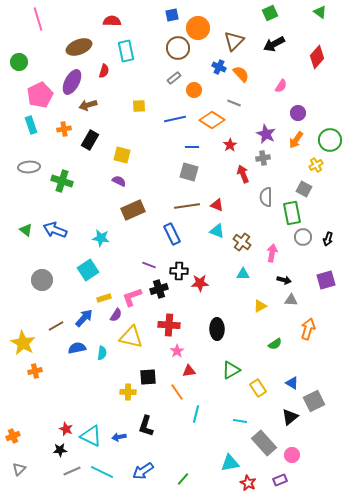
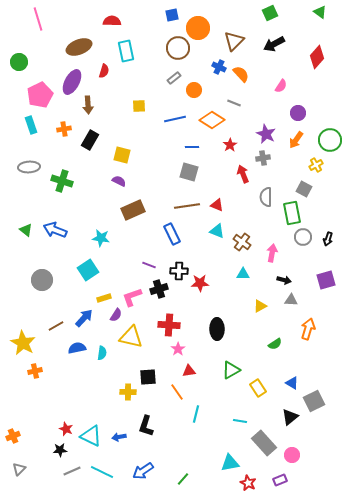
brown arrow at (88, 105): rotated 78 degrees counterclockwise
pink star at (177, 351): moved 1 px right, 2 px up
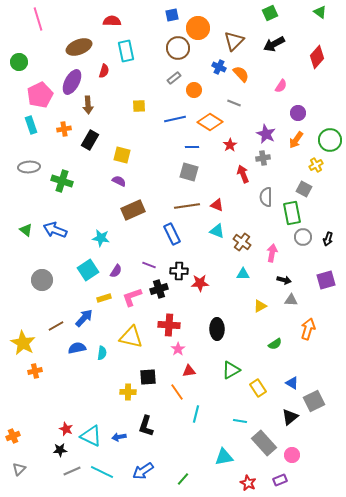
orange diamond at (212, 120): moved 2 px left, 2 px down
purple semicircle at (116, 315): moved 44 px up
cyan triangle at (230, 463): moved 6 px left, 6 px up
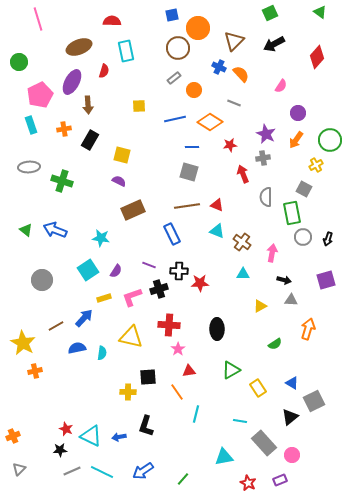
red star at (230, 145): rotated 24 degrees clockwise
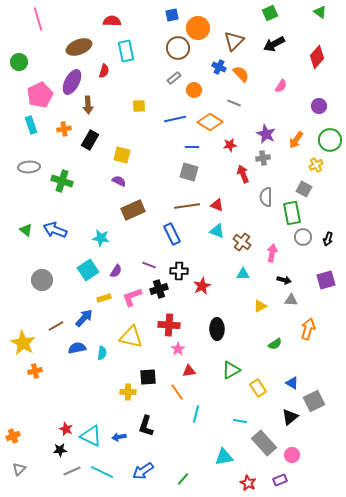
purple circle at (298, 113): moved 21 px right, 7 px up
red star at (200, 283): moved 2 px right, 3 px down; rotated 24 degrees counterclockwise
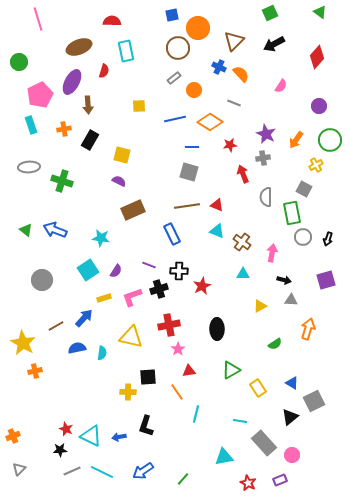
red cross at (169, 325): rotated 15 degrees counterclockwise
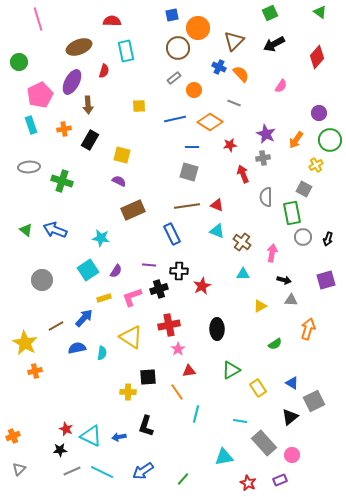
purple circle at (319, 106): moved 7 px down
purple line at (149, 265): rotated 16 degrees counterclockwise
yellow triangle at (131, 337): rotated 20 degrees clockwise
yellow star at (23, 343): moved 2 px right
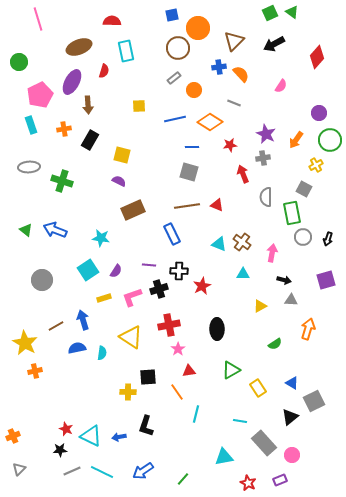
green triangle at (320, 12): moved 28 px left
blue cross at (219, 67): rotated 32 degrees counterclockwise
cyan triangle at (217, 231): moved 2 px right, 13 px down
blue arrow at (84, 318): moved 1 px left, 2 px down; rotated 60 degrees counterclockwise
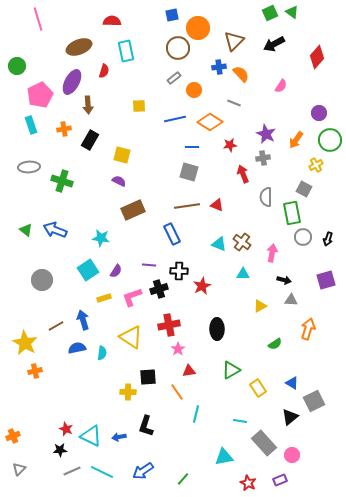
green circle at (19, 62): moved 2 px left, 4 px down
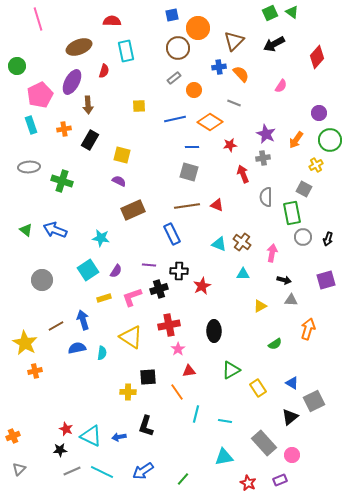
black ellipse at (217, 329): moved 3 px left, 2 px down
cyan line at (240, 421): moved 15 px left
